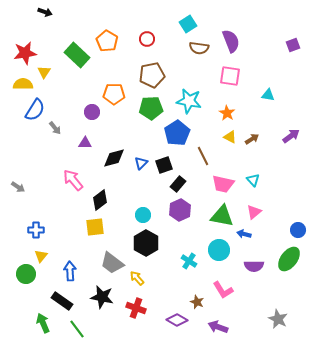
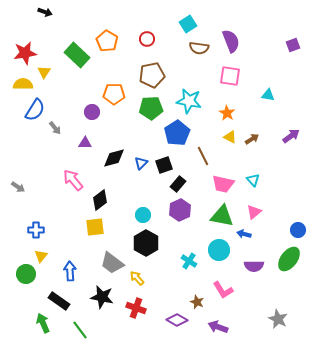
black rectangle at (62, 301): moved 3 px left
green line at (77, 329): moved 3 px right, 1 px down
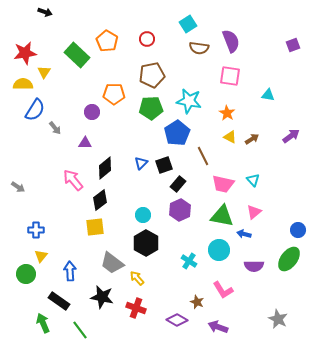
black diamond at (114, 158): moved 9 px left, 10 px down; rotated 25 degrees counterclockwise
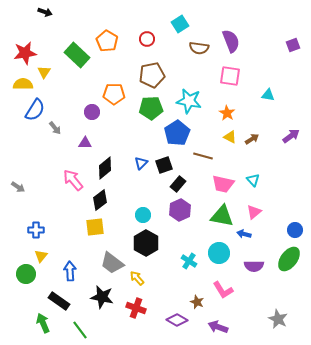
cyan square at (188, 24): moved 8 px left
brown line at (203, 156): rotated 48 degrees counterclockwise
blue circle at (298, 230): moved 3 px left
cyan circle at (219, 250): moved 3 px down
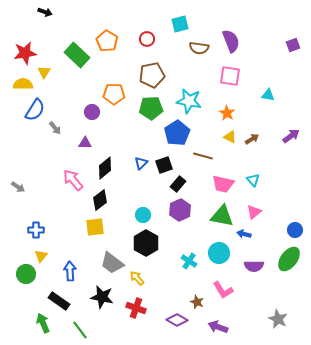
cyan square at (180, 24): rotated 18 degrees clockwise
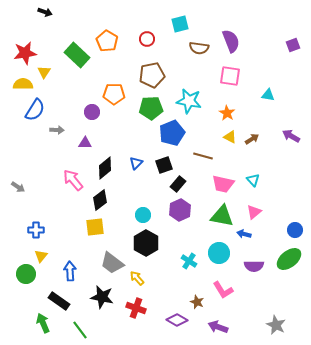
gray arrow at (55, 128): moved 2 px right, 2 px down; rotated 48 degrees counterclockwise
blue pentagon at (177, 133): moved 5 px left; rotated 10 degrees clockwise
purple arrow at (291, 136): rotated 114 degrees counterclockwise
blue triangle at (141, 163): moved 5 px left
green ellipse at (289, 259): rotated 15 degrees clockwise
gray star at (278, 319): moved 2 px left, 6 px down
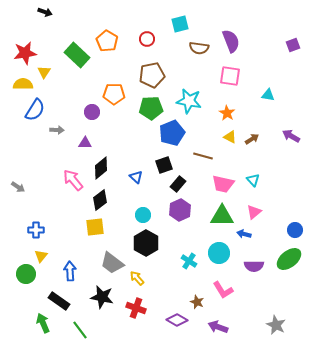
blue triangle at (136, 163): moved 14 px down; rotated 32 degrees counterclockwise
black diamond at (105, 168): moved 4 px left
green triangle at (222, 216): rotated 10 degrees counterclockwise
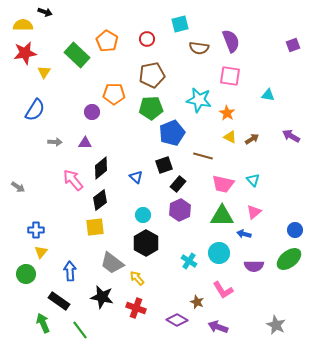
yellow semicircle at (23, 84): moved 59 px up
cyan star at (189, 101): moved 10 px right, 1 px up
gray arrow at (57, 130): moved 2 px left, 12 px down
yellow triangle at (41, 256): moved 4 px up
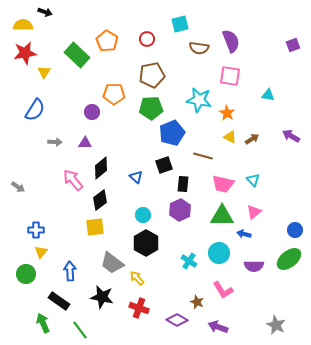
black rectangle at (178, 184): moved 5 px right; rotated 35 degrees counterclockwise
red cross at (136, 308): moved 3 px right
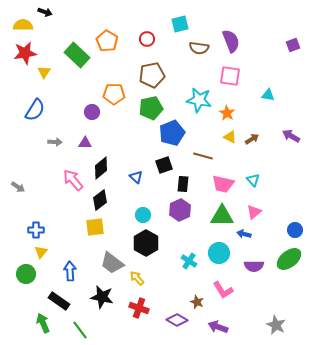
green pentagon at (151, 108): rotated 10 degrees counterclockwise
